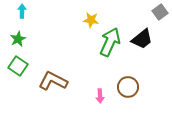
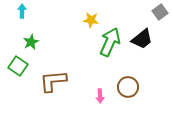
green star: moved 13 px right, 3 px down
brown L-shape: rotated 32 degrees counterclockwise
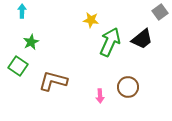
brown L-shape: rotated 20 degrees clockwise
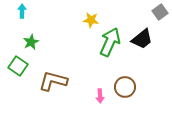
brown circle: moved 3 px left
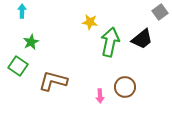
yellow star: moved 1 px left, 2 px down
green arrow: rotated 12 degrees counterclockwise
